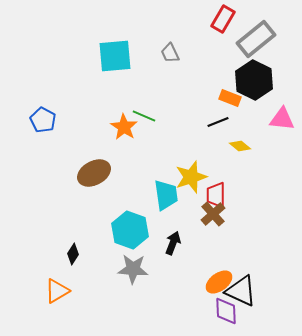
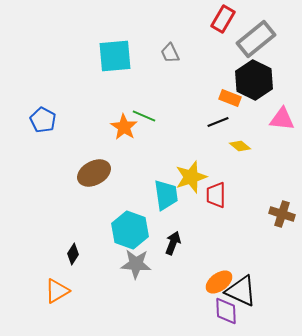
brown cross: moved 69 px right; rotated 30 degrees counterclockwise
gray star: moved 3 px right, 5 px up
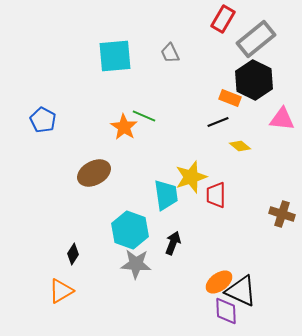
orange triangle: moved 4 px right
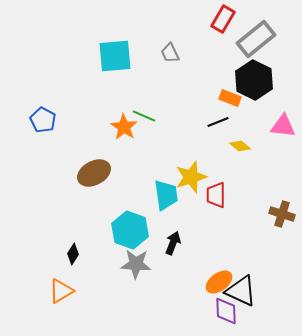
pink triangle: moved 1 px right, 7 px down
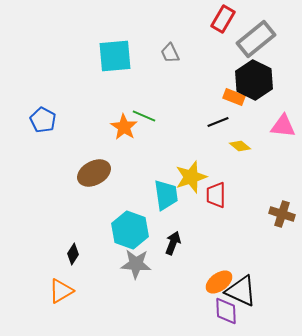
orange rectangle: moved 4 px right, 1 px up
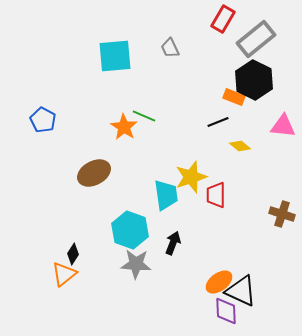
gray trapezoid: moved 5 px up
orange triangle: moved 3 px right, 17 px up; rotated 8 degrees counterclockwise
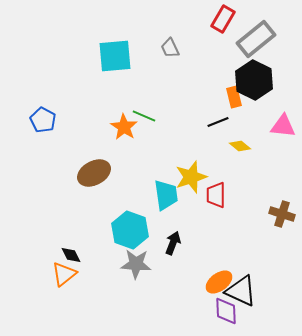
orange rectangle: rotated 55 degrees clockwise
black diamond: moved 2 px left, 1 px down; rotated 60 degrees counterclockwise
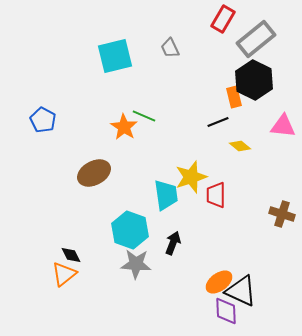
cyan square: rotated 9 degrees counterclockwise
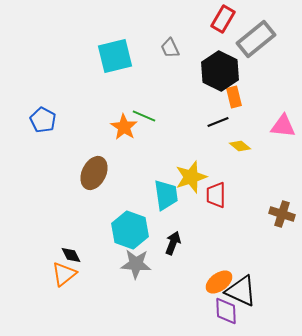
black hexagon: moved 34 px left, 9 px up
brown ellipse: rotated 36 degrees counterclockwise
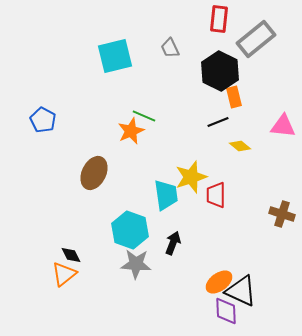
red rectangle: moved 4 px left; rotated 24 degrees counterclockwise
orange star: moved 7 px right, 4 px down; rotated 16 degrees clockwise
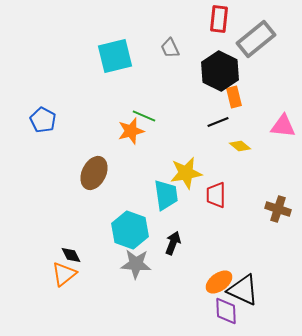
orange star: rotated 8 degrees clockwise
yellow star: moved 5 px left, 4 px up; rotated 8 degrees clockwise
brown cross: moved 4 px left, 5 px up
black triangle: moved 2 px right, 1 px up
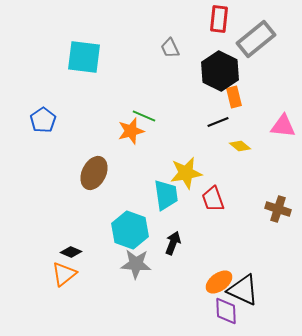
cyan square: moved 31 px left, 1 px down; rotated 21 degrees clockwise
blue pentagon: rotated 10 degrees clockwise
red trapezoid: moved 3 px left, 4 px down; rotated 20 degrees counterclockwise
black diamond: moved 3 px up; rotated 40 degrees counterclockwise
